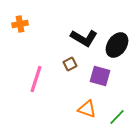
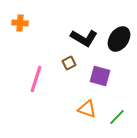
orange cross: moved 1 px up; rotated 14 degrees clockwise
black ellipse: moved 2 px right, 6 px up
brown square: moved 1 px left, 1 px up
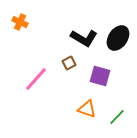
orange cross: moved 1 px up; rotated 21 degrees clockwise
black ellipse: moved 1 px left, 1 px up
pink line: rotated 24 degrees clockwise
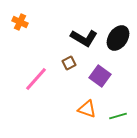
purple square: rotated 20 degrees clockwise
green line: moved 1 px right, 1 px up; rotated 30 degrees clockwise
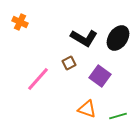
pink line: moved 2 px right
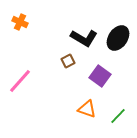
brown square: moved 1 px left, 2 px up
pink line: moved 18 px left, 2 px down
green line: rotated 30 degrees counterclockwise
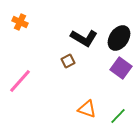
black ellipse: moved 1 px right
purple square: moved 21 px right, 8 px up
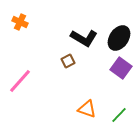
green line: moved 1 px right, 1 px up
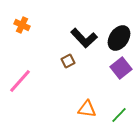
orange cross: moved 2 px right, 3 px down
black L-shape: rotated 16 degrees clockwise
purple square: rotated 15 degrees clockwise
orange triangle: rotated 12 degrees counterclockwise
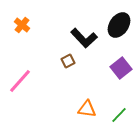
orange cross: rotated 14 degrees clockwise
black ellipse: moved 13 px up
